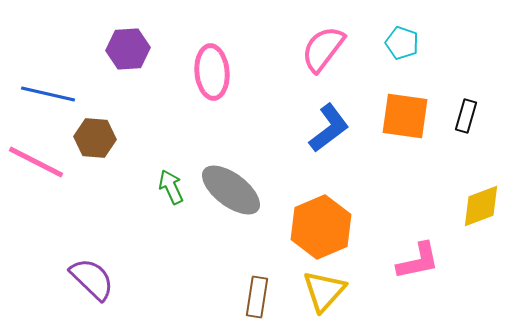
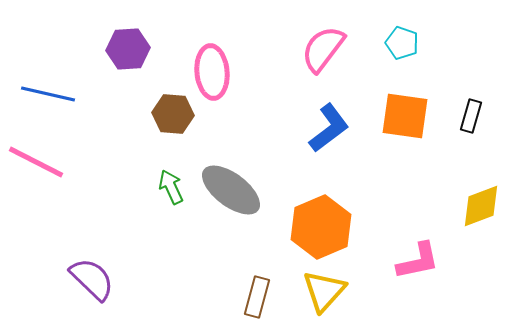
black rectangle: moved 5 px right
brown hexagon: moved 78 px right, 24 px up
brown rectangle: rotated 6 degrees clockwise
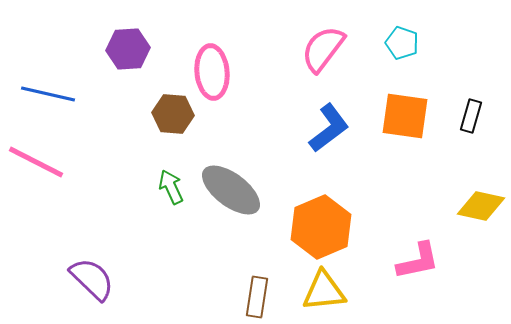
yellow diamond: rotated 33 degrees clockwise
yellow triangle: rotated 42 degrees clockwise
brown rectangle: rotated 6 degrees counterclockwise
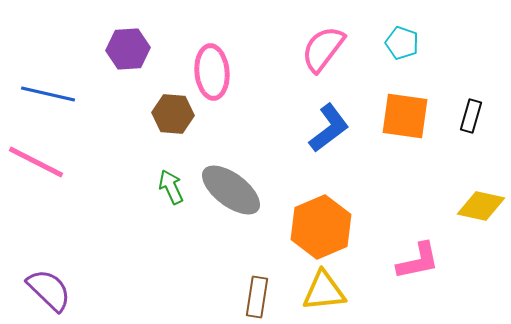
purple semicircle: moved 43 px left, 11 px down
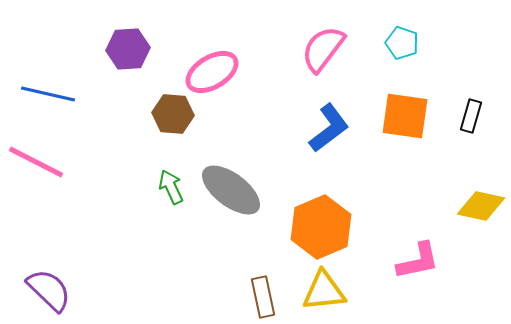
pink ellipse: rotated 64 degrees clockwise
brown rectangle: moved 6 px right; rotated 21 degrees counterclockwise
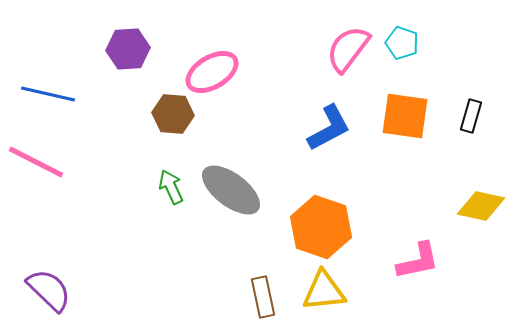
pink semicircle: moved 25 px right
blue L-shape: rotated 9 degrees clockwise
orange hexagon: rotated 18 degrees counterclockwise
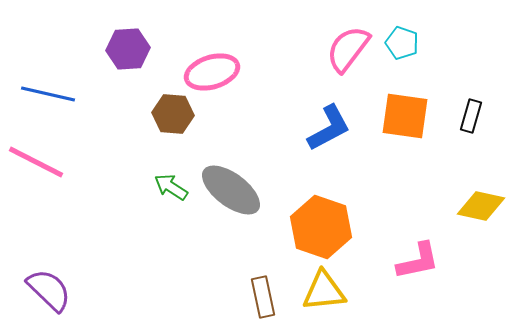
pink ellipse: rotated 14 degrees clockwise
green arrow: rotated 32 degrees counterclockwise
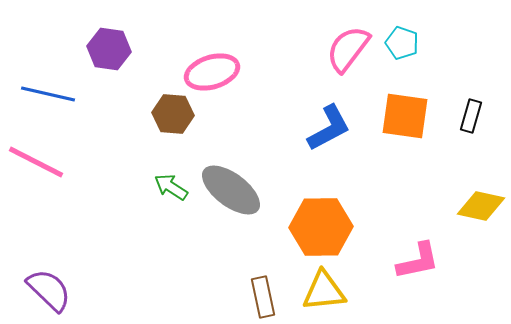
purple hexagon: moved 19 px left; rotated 12 degrees clockwise
orange hexagon: rotated 20 degrees counterclockwise
